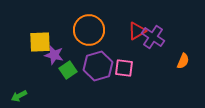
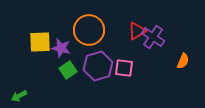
purple star: moved 7 px right, 7 px up
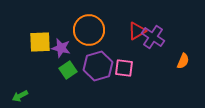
green arrow: moved 1 px right
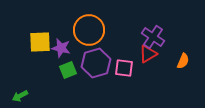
red triangle: moved 11 px right, 23 px down
purple hexagon: moved 2 px left, 3 px up
green square: rotated 12 degrees clockwise
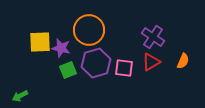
red triangle: moved 3 px right, 8 px down
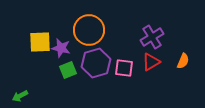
purple cross: moved 1 px left; rotated 25 degrees clockwise
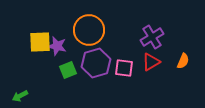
purple star: moved 4 px left, 2 px up
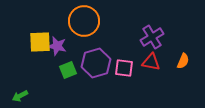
orange circle: moved 5 px left, 9 px up
red triangle: rotated 42 degrees clockwise
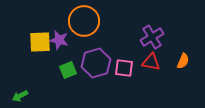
purple star: moved 2 px right, 6 px up
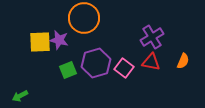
orange circle: moved 3 px up
pink square: rotated 30 degrees clockwise
